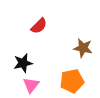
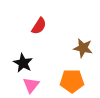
red semicircle: rotated 12 degrees counterclockwise
black star: rotated 30 degrees counterclockwise
orange pentagon: rotated 10 degrees clockwise
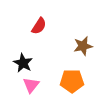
brown star: moved 2 px up; rotated 24 degrees counterclockwise
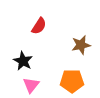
brown star: moved 2 px left, 1 px up
black star: moved 2 px up
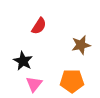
pink triangle: moved 3 px right, 1 px up
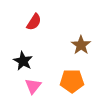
red semicircle: moved 5 px left, 4 px up
brown star: rotated 24 degrees counterclockwise
pink triangle: moved 1 px left, 2 px down
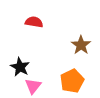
red semicircle: rotated 114 degrees counterclockwise
black star: moved 3 px left, 6 px down
orange pentagon: rotated 25 degrees counterclockwise
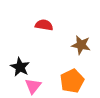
red semicircle: moved 10 px right, 3 px down
brown star: rotated 24 degrees counterclockwise
